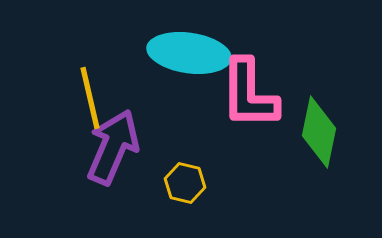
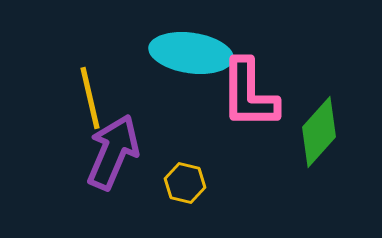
cyan ellipse: moved 2 px right
green diamond: rotated 30 degrees clockwise
purple arrow: moved 5 px down
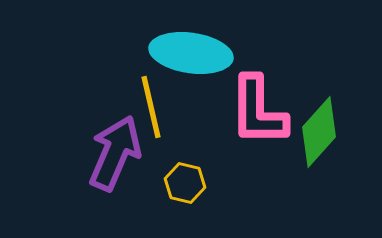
pink L-shape: moved 9 px right, 17 px down
yellow line: moved 61 px right, 9 px down
purple arrow: moved 2 px right, 1 px down
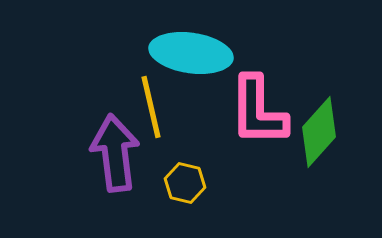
purple arrow: rotated 30 degrees counterclockwise
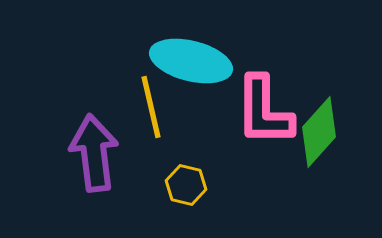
cyan ellipse: moved 8 px down; rotated 6 degrees clockwise
pink L-shape: moved 6 px right
purple arrow: moved 21 px left
yellow hexagon: moved 1 px right, 2 px down
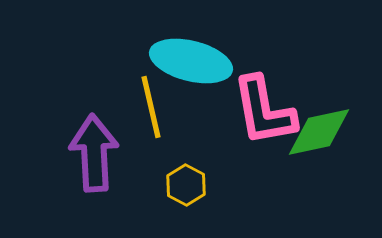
pink L-shape: rotated 10 degrees counterclockwise
green diamond: rotated 36 degrees clockwise
purple arrow: rotated 4 degrees clockwise
yellow hexagon: rotated 15 degrees clockwise
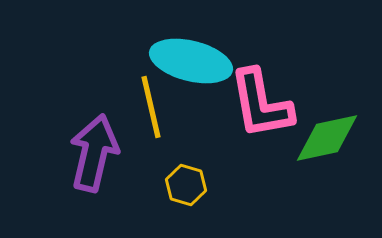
pink L-shape: moved 3 px left, 7 px up
green diamond: moved 8 px right, 6 px down
purple arrow: rotated 16 degrees clockwise
yellow hexagon: rotated 12 degrees counterclockwise
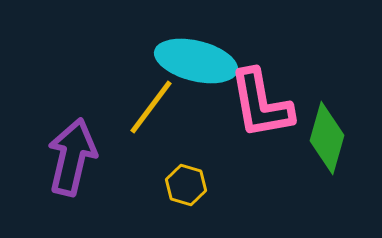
cyan ellipse: moved 5 px right
yellow line: rotated 50 degrees clockwise
green diamond: rotated 62 degrees counterclockwise
purple arrow: moved 22 px left, 4 px down
